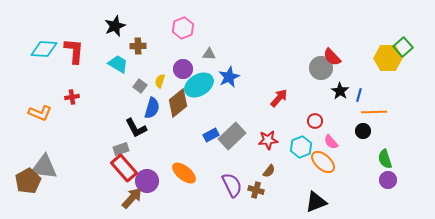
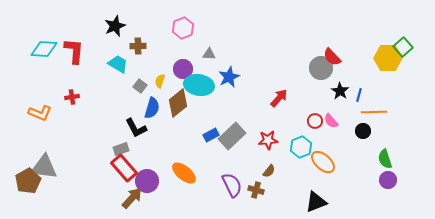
cyan ellipse at (199, 85): rotated 40 degrees clockwise
pink semicircle at (331, 142): moved 21 px up
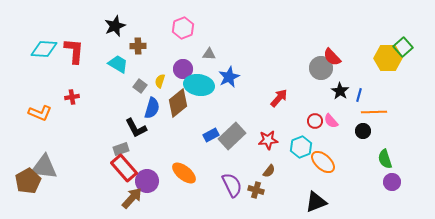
purple circle at (388, 180): moved 4 px right, 2 px down
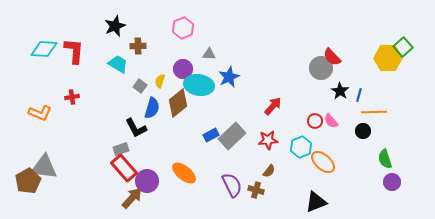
red arrow at (279, 98): moved 6 px left, 8 px down
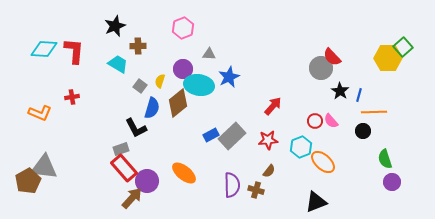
purple semicircle at (232, 185): rotated 25 degrees clockwise
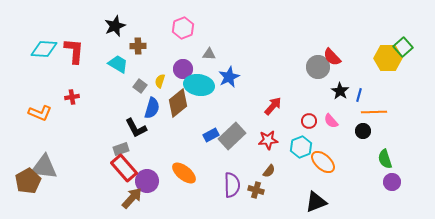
gray circle at (321, 68): moved 3 px left, 1 px up
red circle at (315, 121): moved 6 px left
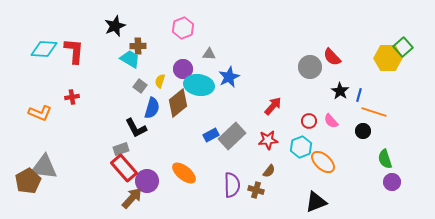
cyan trapezoid at (118, 64): moved 12 px right, 5 px up
gray circle at (318, 67): moved 8 px left
orange line at (374, 112): rotated 20 degrees clockwise
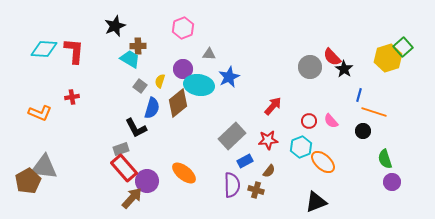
yellow hexagon at (388, 58): rotated 16 degrees counterclockwise
black star at (340, 91): moved 4 px right, 22 px up
blue rectangle at (211, 135): moved 34 px right, 26 px down
